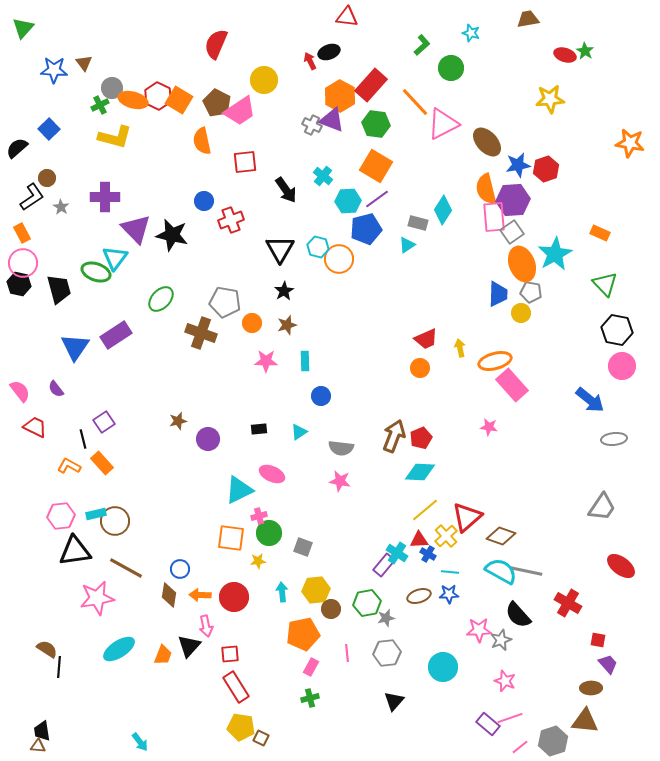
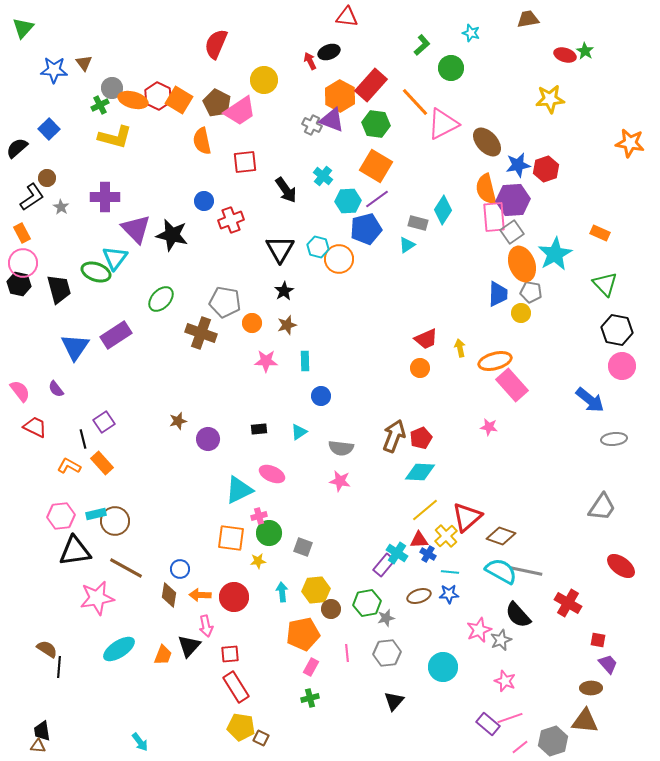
pink star at (479, 630): rotated 20 degrees counterclockwise
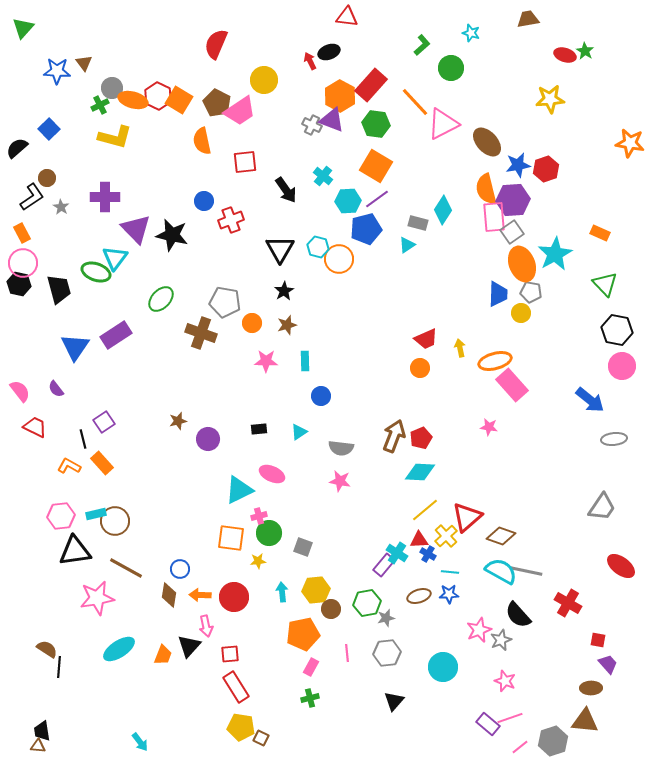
blue star at (54, 70): moved 3 px right, 1 px down
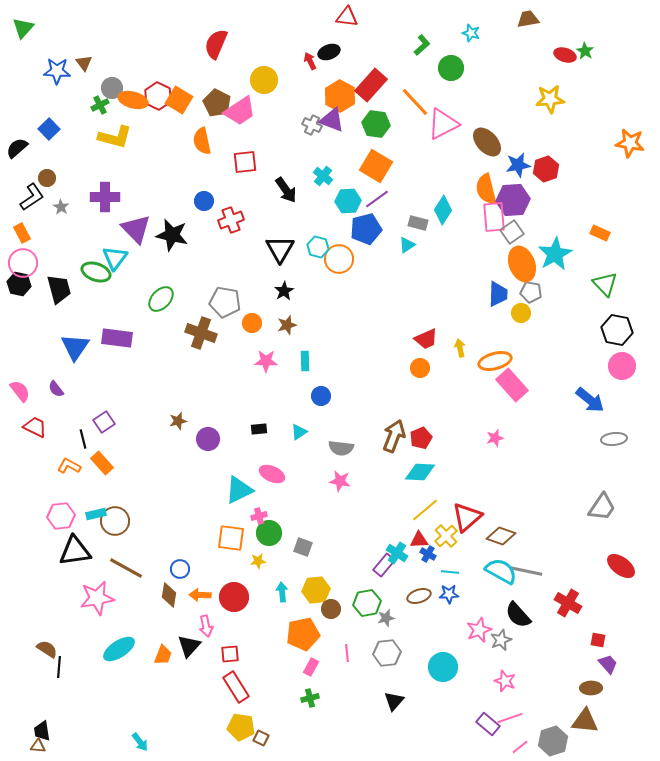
purple rectangle at (116, 335): moved 1 px right, 3 px down; rotated 40 degrees clockwise
pink star at (489, 427): moved 6 px right, 11 px down; rotated 24 degrees counterclockwise
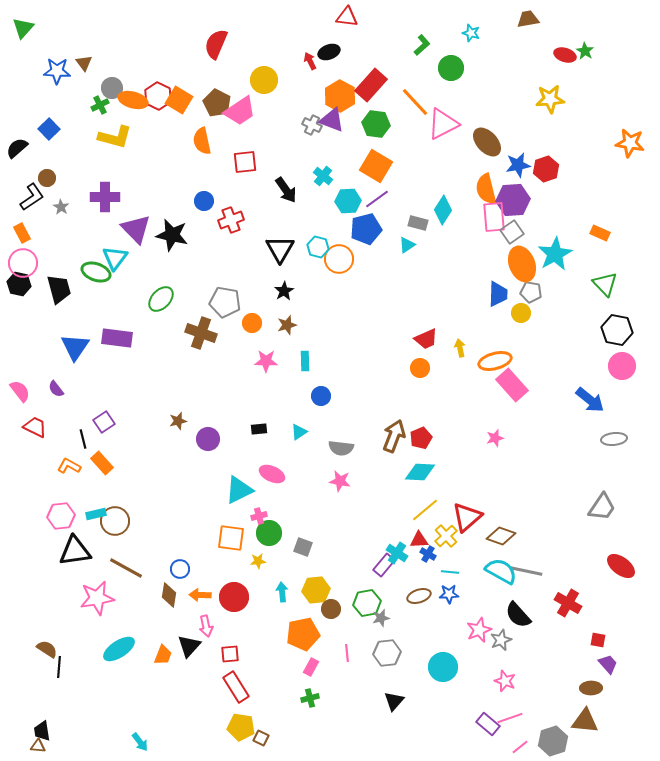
gray star at (386, 618): moved 5 px left
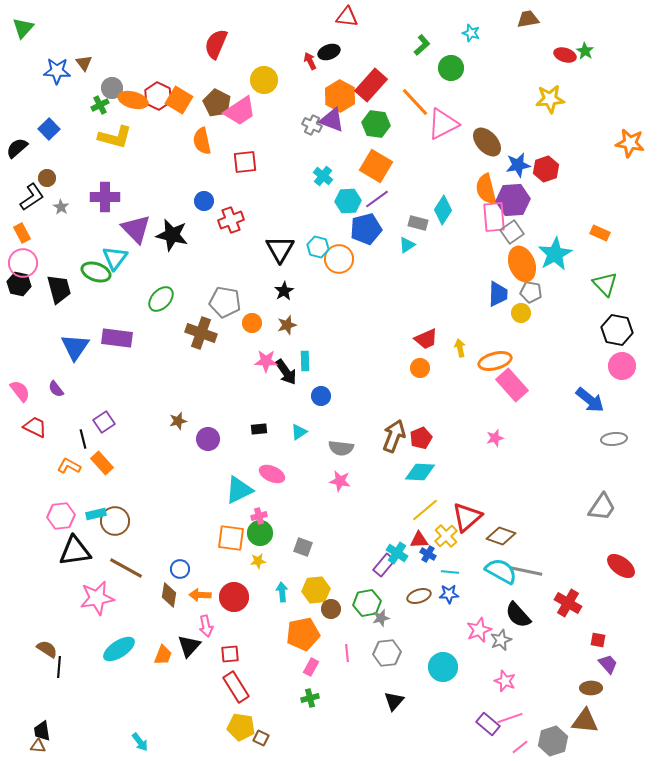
black arrow at (286, 190): moved 182 px down
green circle at (269, 533): moved 9 px left
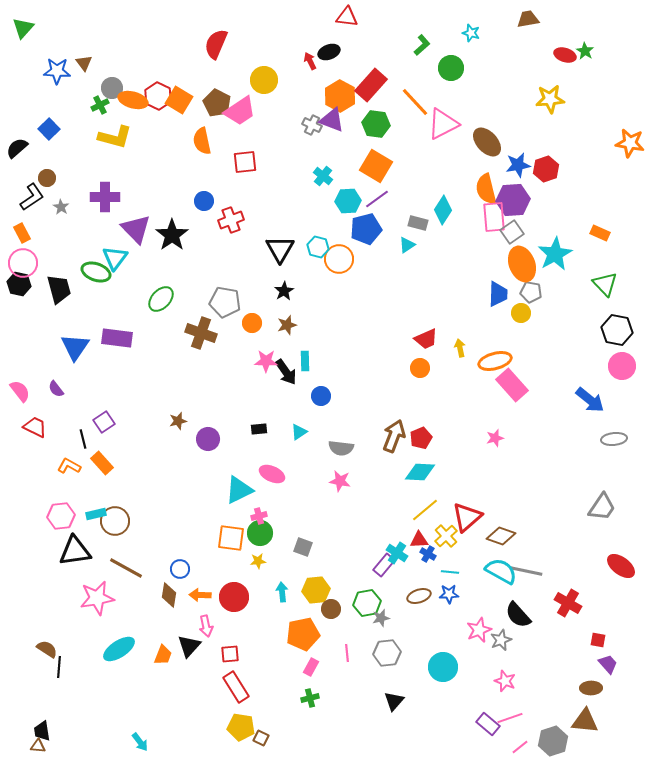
black star at (172, 235): rotated 24 degrees clockwise
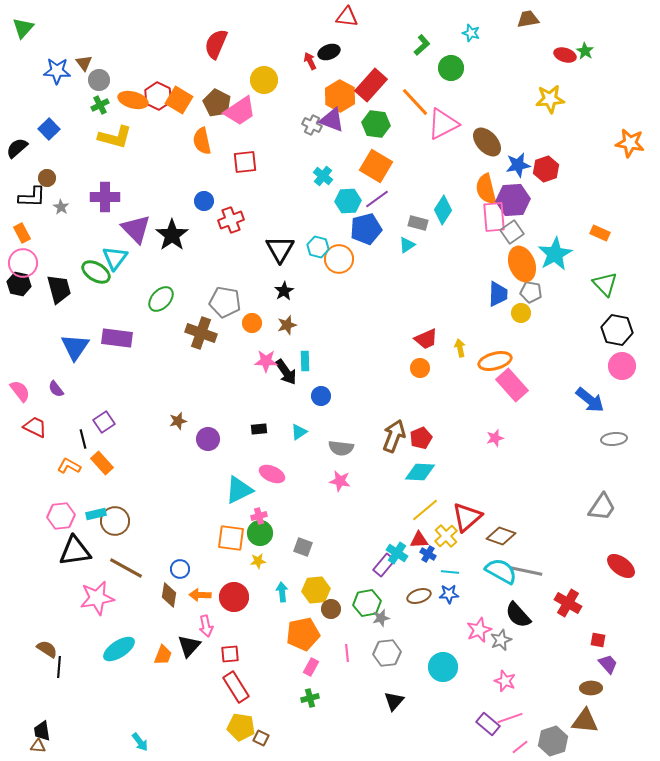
gray circle at (112, 88): moved 13 px left, 8 px up
black L-shape at (32, 197): rotated 36 degrees clockwise
green ellipse at (96, 272): rotated 12 degrees clockwise
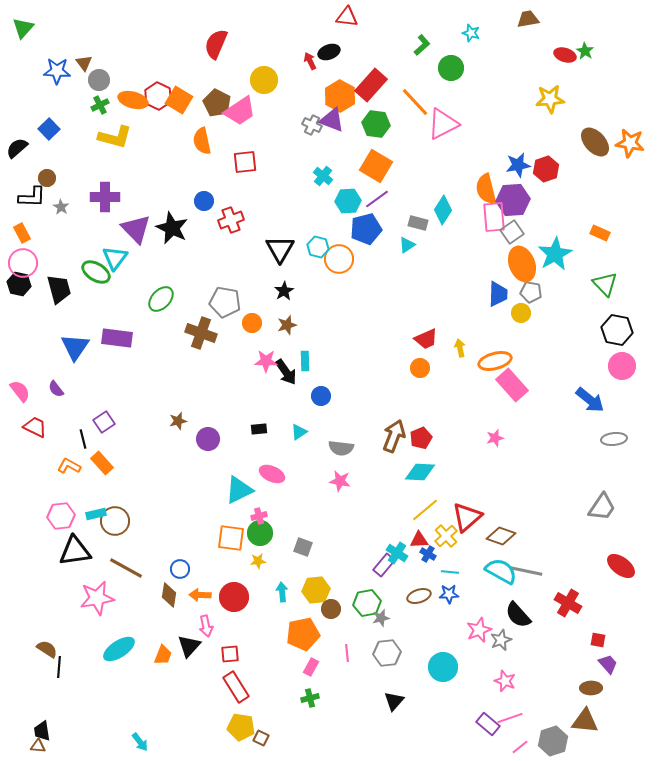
brown ellipse at (487, 142): moved 108 px right
black star at (172, 235): moved 7 px up; rotated 12 degrees counterclockwise
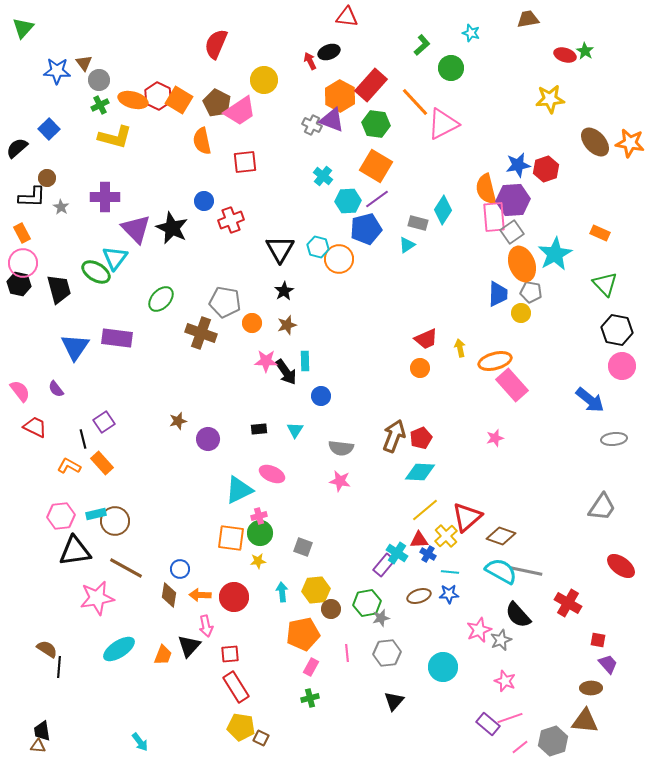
cyan triangle at (299, 432): moved 4 px left, 2 px up; rotated 24 degrees counterclockwise
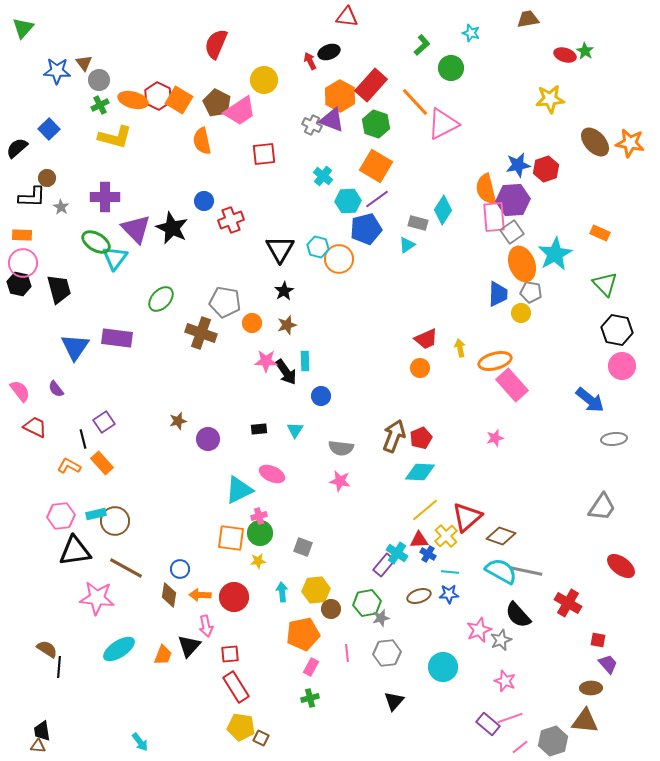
green hexagon at (376, 124): rotated 12 degrees clockwise
red square at (245, 162): moved 19 px right, 8 px up
orange rectangle at (22, 233): moved 2 px down; rotated 60 degrees counterclockwise
green ellipse at (96, 272): moved 30 px up
pink star at (97, 598): rotated 16 degrees clockwise
